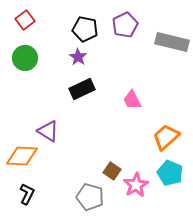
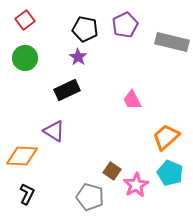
black rectangle: moved 15 px left, 1 px down
purple triangle: moved 6 px right
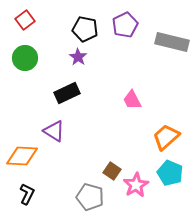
black rectangle: moved 3 px down
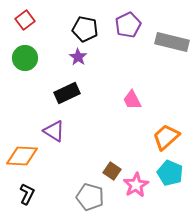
purple pentagon: moved 3 px right
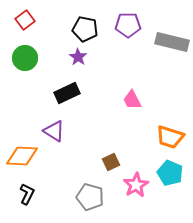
purple pentagon: rotated 25 degrees clockwise
orange trapezoid: moved 4 px right; rotated 120 degrees counterclockwise
brown square: moved 1 px left, 9 px up; rotated 30 degrees clockwise
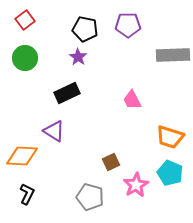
gray rectangle: moved 1 px right, 13 px down; rotated 16 degrees counterclockwise
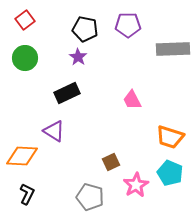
gray rectangle: moved 6 px up
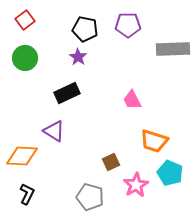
orange trapezoid: moved 16 px left, 4 px down
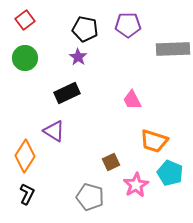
orange diamond: moved 3 px right; rotated 60 degrees counterclockwise
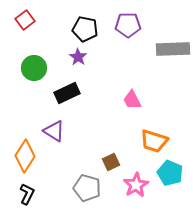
green circle: moved 9 px right, 10 px down
gray pentagon: moved 3 px left, 9 px up
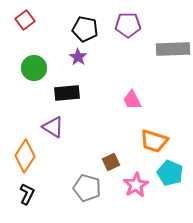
black rectangle: rotated 20 degrees clockwise
purple triangle: moved 1 px left, 4 px up
